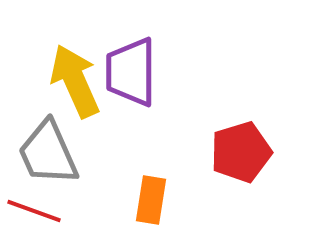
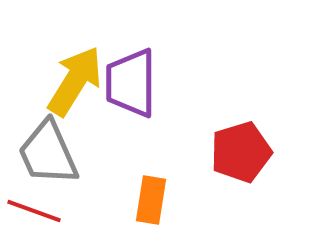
purple trapezoid: moved 11 px down
yellow arrow: rotated 56 degrees clockwise
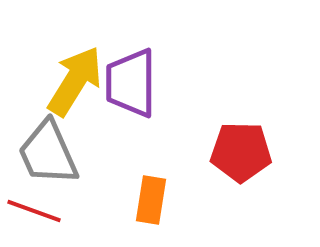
red pentagon: rotated 18 degrees clockwise
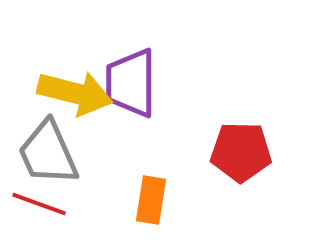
yellow arrow: moved 12 px down; rotated 72 degrees clockwise
red line: moved 5 px right, 7 px up
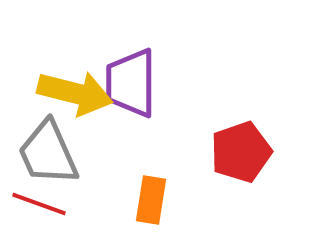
red pentagon: rotated 20 degrees counterclockwise
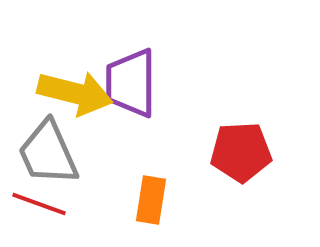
red pentagon: rotated 16 degrees clockwise
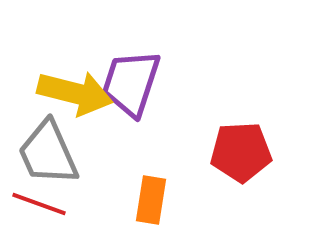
purple trapezoid: rotated 18 degrees clockwise
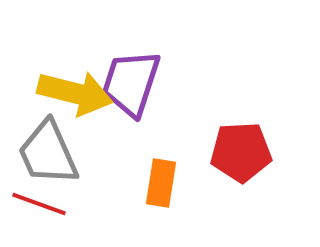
orange rectangle: moved 10 px right, 17 px up
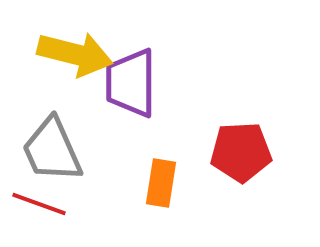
purple trapezoid: rotated 18 degrees counterclockwise
yellow arrow: moved 39 px up
gray trapezoid: moved 4 px right, 3 px up
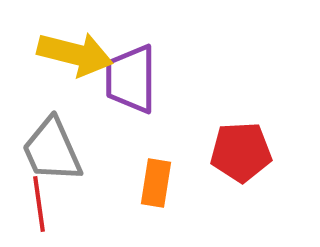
purple trapezoid: moved 4 px up
orange rectangle: moved 5 px left
red line: rotated 62 degrees clockwise
